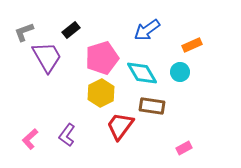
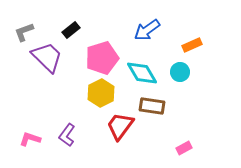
purple trapezoid: rotated 16 degrees counterclockwise
pink L-shape: rotated 60 degrees clockwise
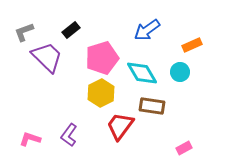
purple L-shape: moved 2 px right
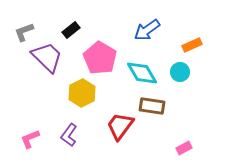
pink pentagon: moved 2 px left; rotated 24 degrees counterclockwise
yellow hexagon: moved 19 px left
pink L-shape: rotated 40 degrees counterclockwise
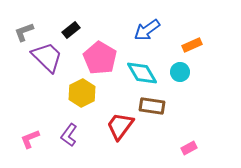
pink rectangle: moved 5 px right
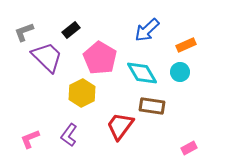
blue arrow: rotated 8 degrees counterclockwise
orange rectangle: moved 6 px left
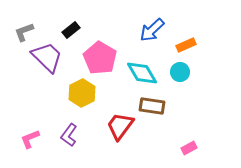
blue arrow: moved 5 px right
